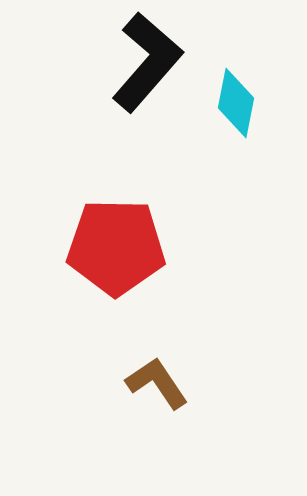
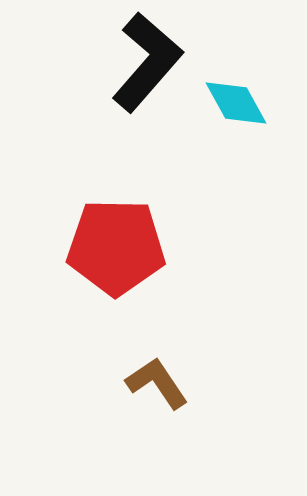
cyan diamond: rotated 40 degrees counterclockwise
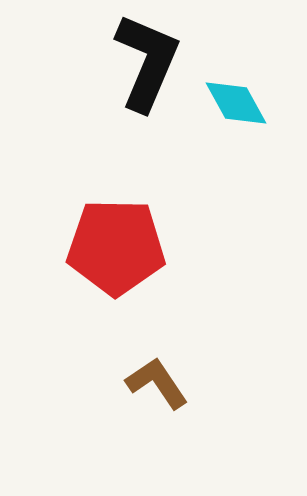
black L-shape: rotated 18 degrees counterclockwise
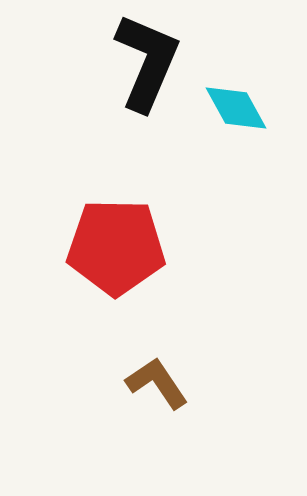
cyan diamond: moved 5 px down
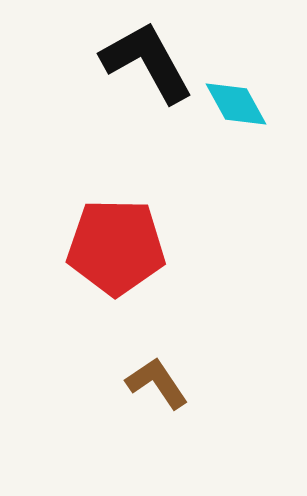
black L-shape: rotated 52 degrees counterclockwise
cyan diamond: moved 4 px up
